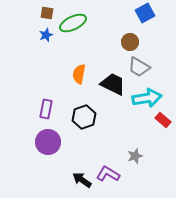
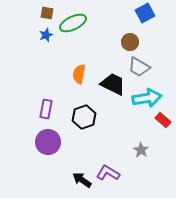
gray star: moved 6 px right, 6 px up; rotated 21 degrees counterclockwise
purple L-shape: moved 1 px up
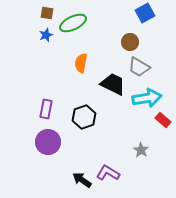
orange semicircle: moved 2 px right, 11 px up
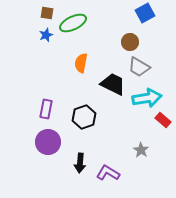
black arrow: moved 2 px left, 17 px up; rotated 120 degrees counterclockwise
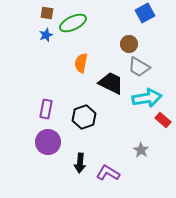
brown circle: moved 1 px left, 2 px down
black trapezoid: moved 2 px left, 1 px up
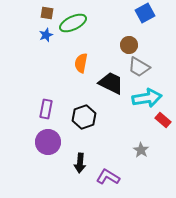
brown circle: moved 1 px down
purple L-shape: moved 4 px down
